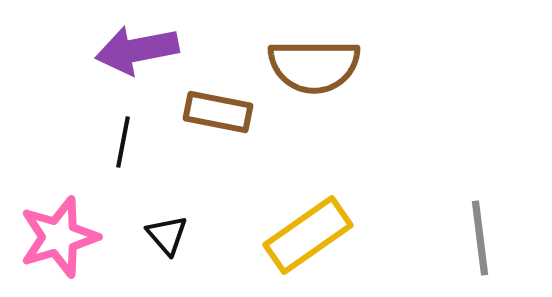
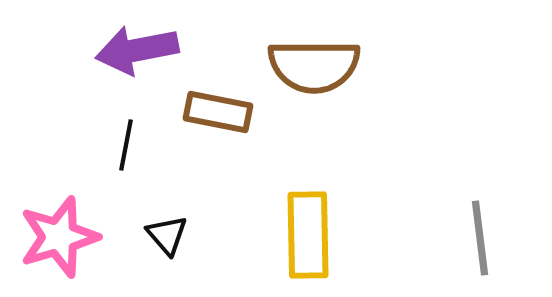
black line: moved 3 px right, 3 px down
yellow rectangle: rotated 56 degrees counterclockwise
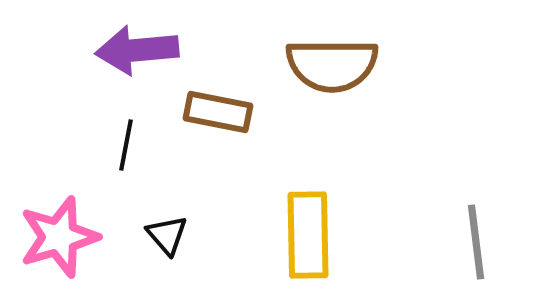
purple arrow: rotated 6 degrees clockwise
brown semicircle: moved 18 px right, 1 px up
gray line: moved 4 px left, 4 px down
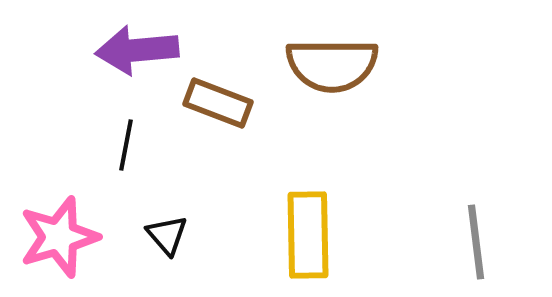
brown rectangle: moved 9 px up; rotated 10 degrees clockwise
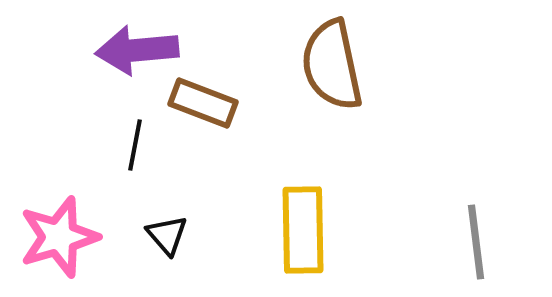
brown semicircle: rotated 78 degrees clockwise
brown rectangle: moved 15 px left
black line: moved 9 px right
yellow rectangle: moved 5 px left, 5 px up
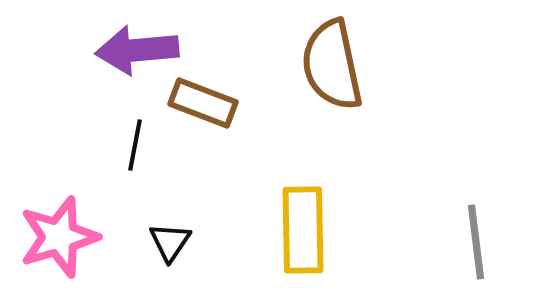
black triangle: moved 3 px right, 7 px down; rotated 15 degrees clockwise
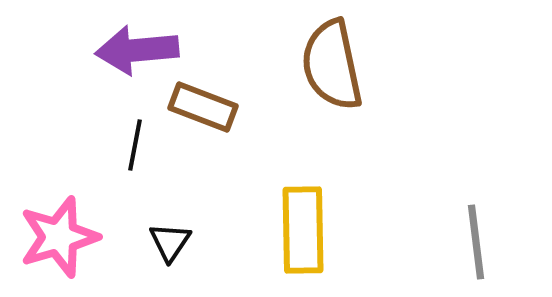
brown rectangle: moved 4 px down
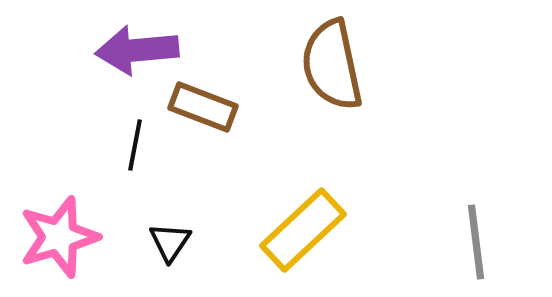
yellow rectangle: rotated 48 degrees clockwise
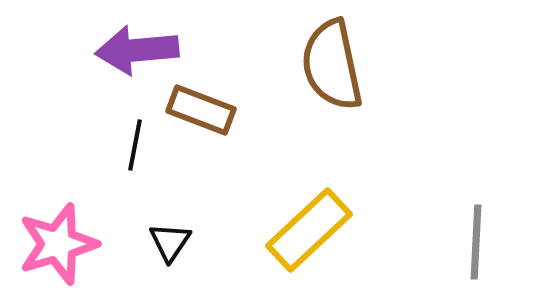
brown rectangle: moved 2 px left, 3 px down
yellow rectangle: moved 6 px right
pink star: moved 1 px left, 7 px down
gray line: rotated 10 degrees clockwise
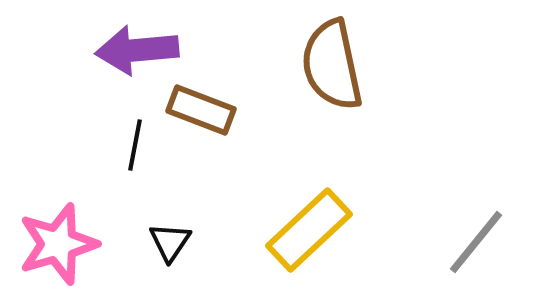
gray line: rotated 36 degrees clockwise
